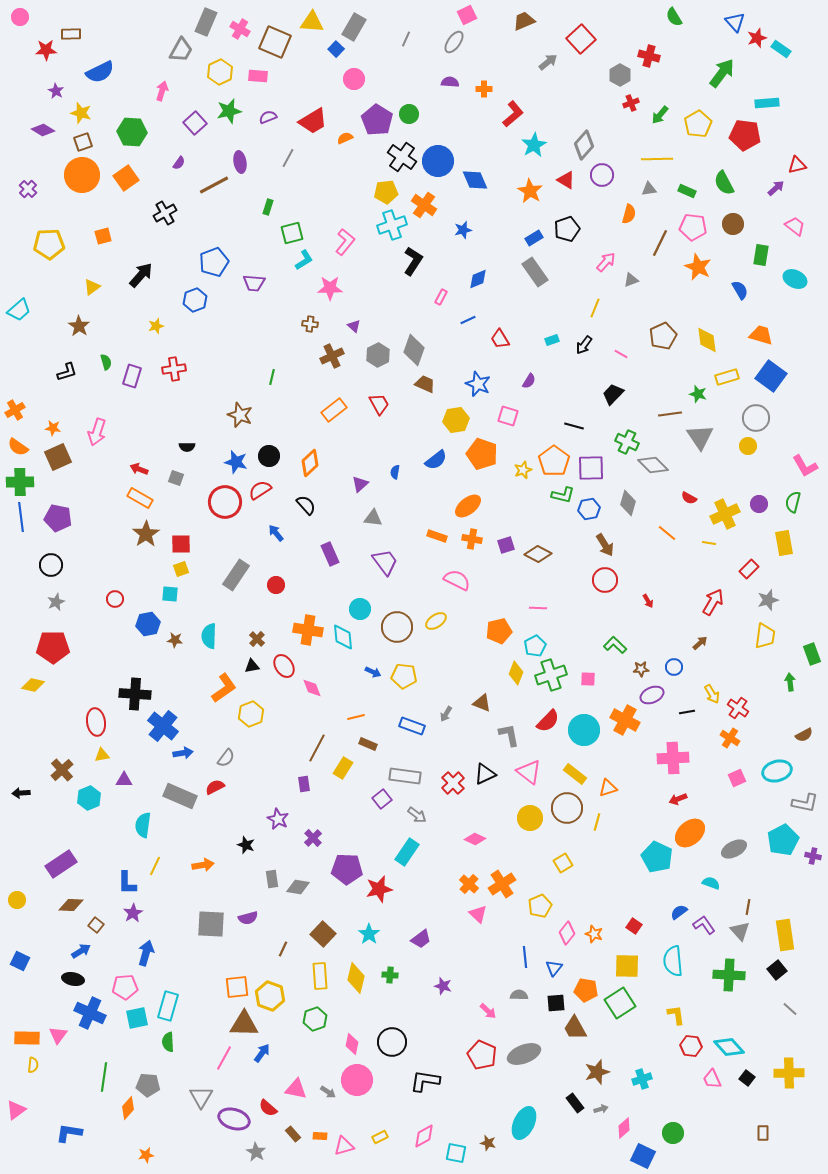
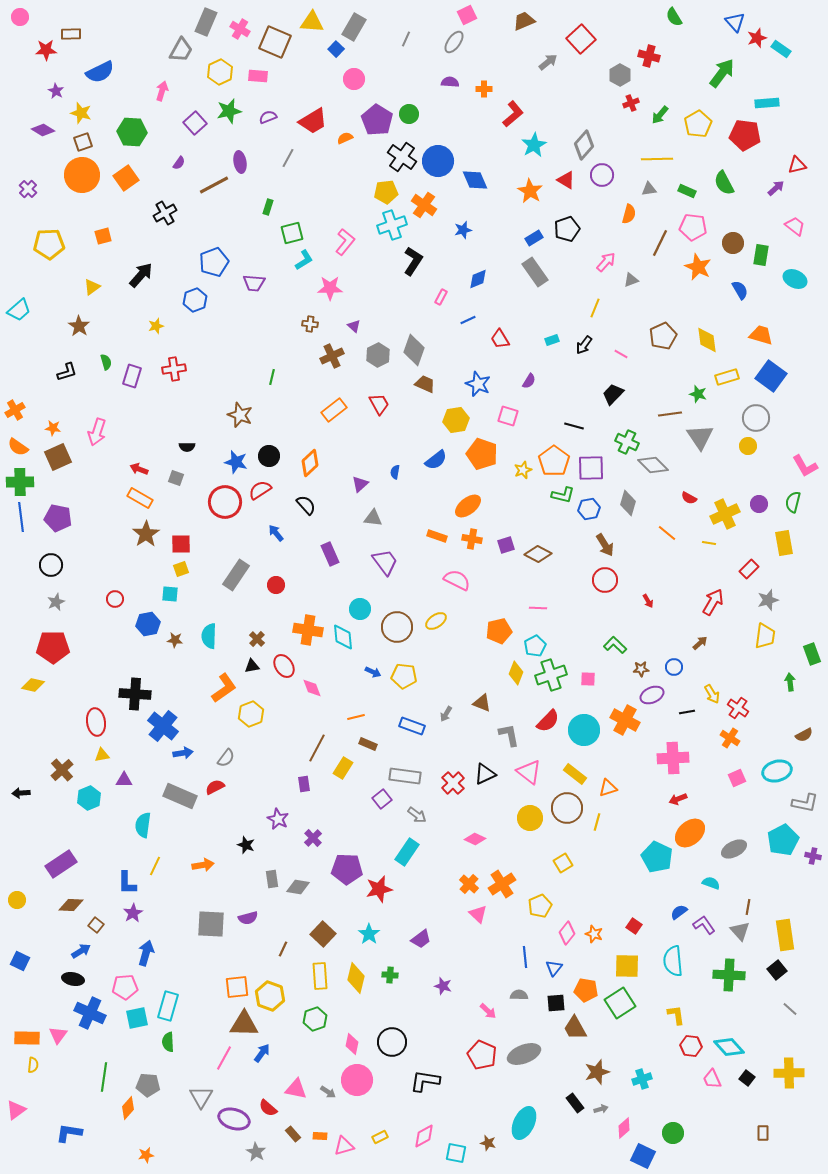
brown circle at (733, 224): moved 19 px down
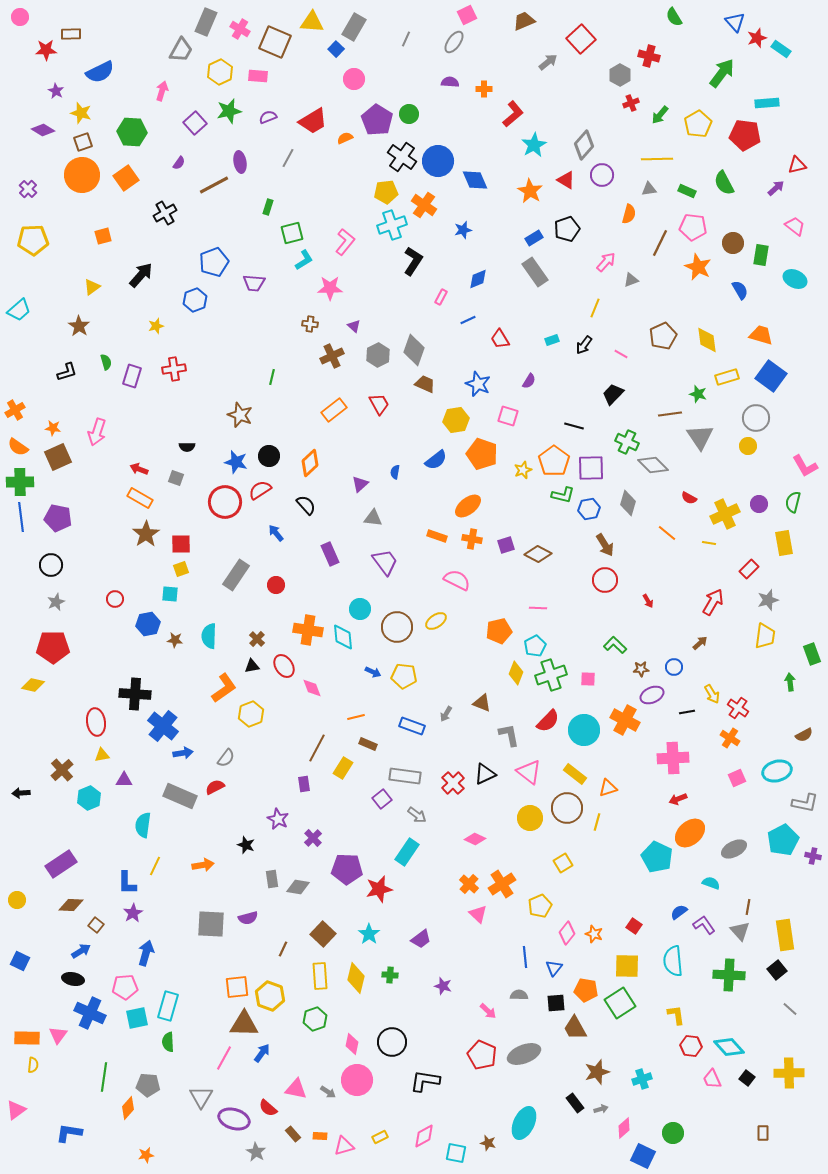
yellow pentagon at (49, 244): moved 16 px left, 4 px up
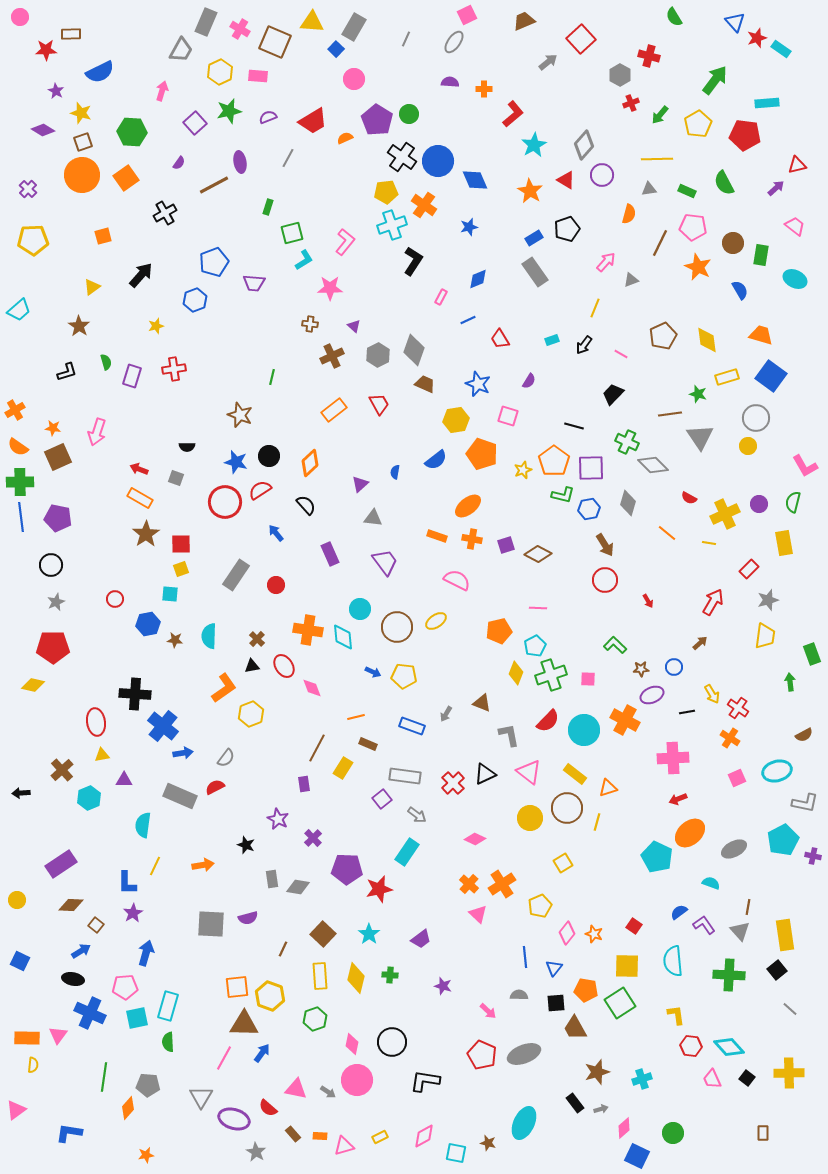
green arrow at (722, 73): moved 7 px left, 7 px down
blue star at (463, 230): moved 6 px right, 3 px up
blue square at (643, 1156): moved 6 px left
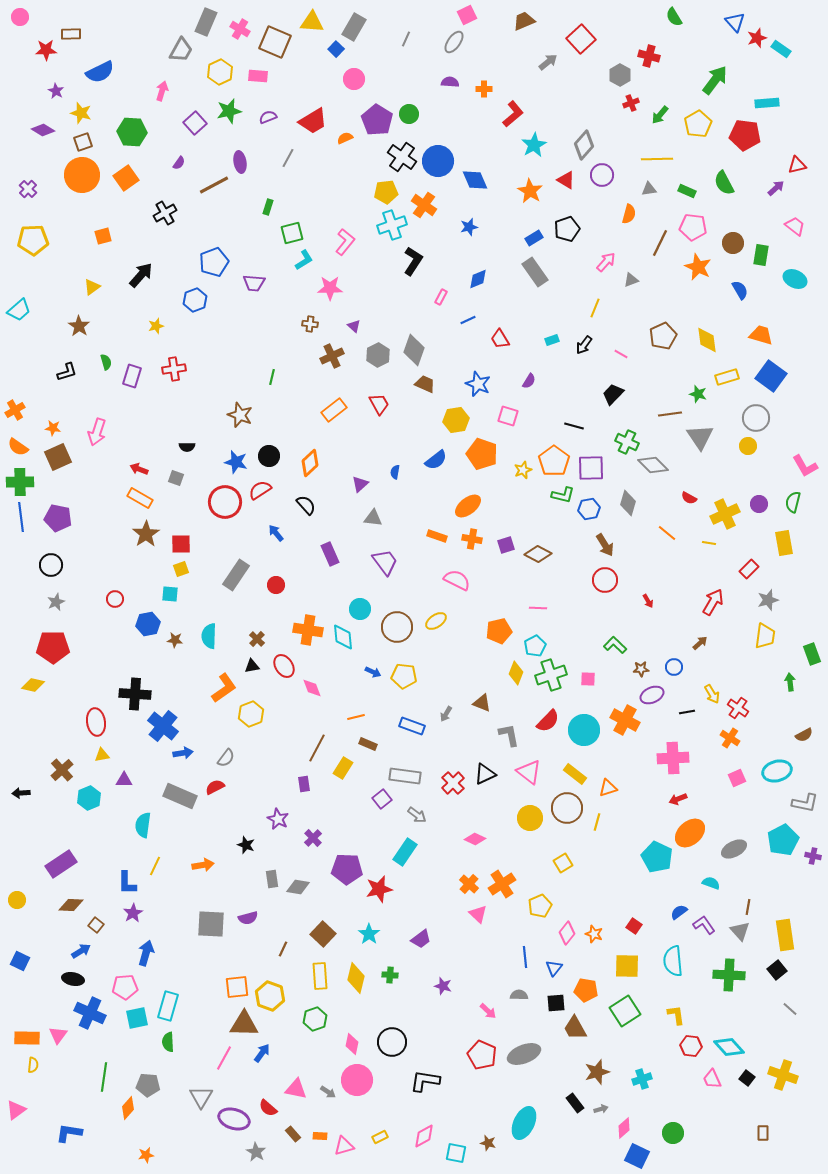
cyan rectangle at (407, 852): moved 2 px left
green square at (620, 1003): moved 5 px right, 8 px down
yellow cross at (789, 1073): moved 6 px left, 2 px down; rotated 20 degrees clockwise
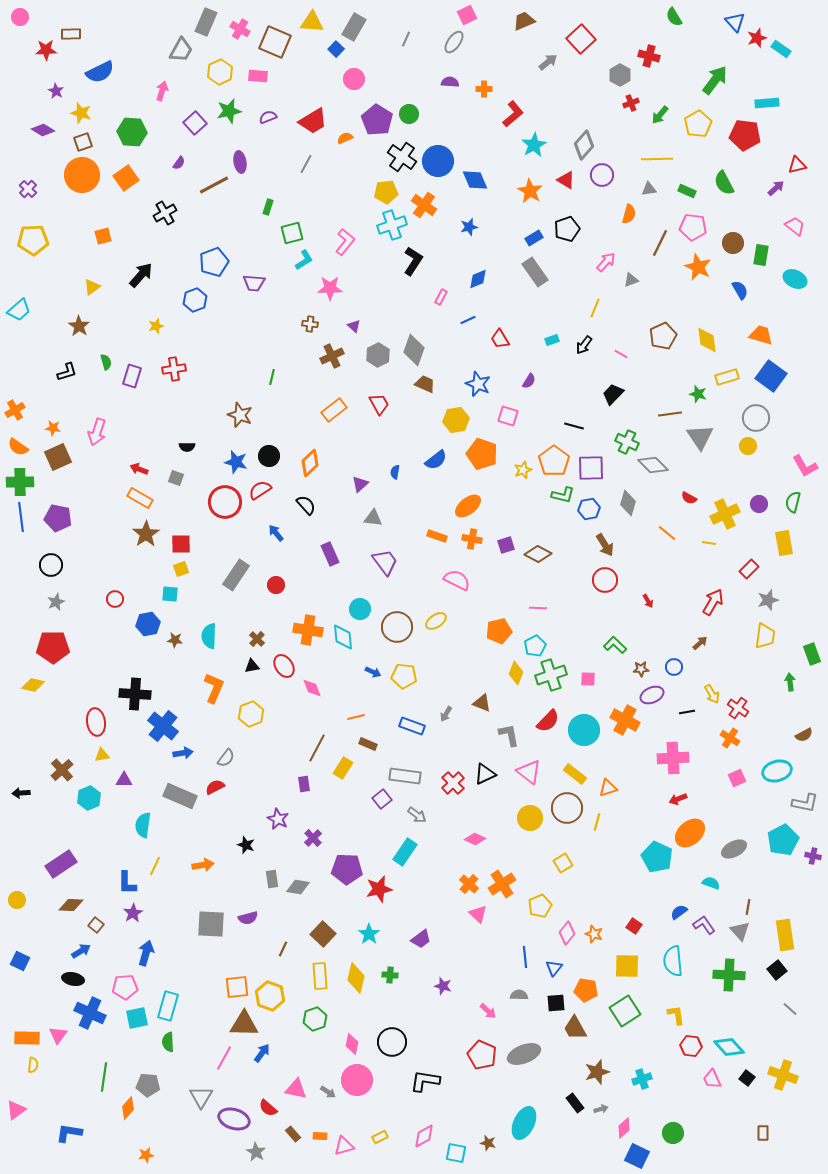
gray line at (288, 158): moved 18 px right, 6 px down
orange L-shape at (224, 688): moved 10 px left; rotated 32 degrees counterclockwise
